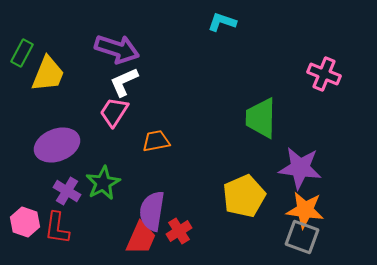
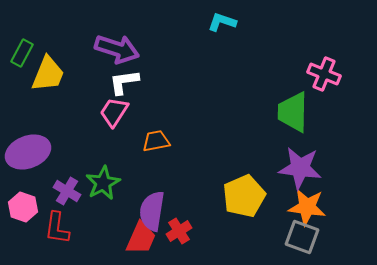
white L-shape: rotated 16 degrees clockwise
green trapezoid: moved 32 px right, 6 px up
purple ellipse: moved 29 px left, 7 px down
orange star: moved 2 px right, 3 px up
pink hexagon: moved 2 px left, 15 px up
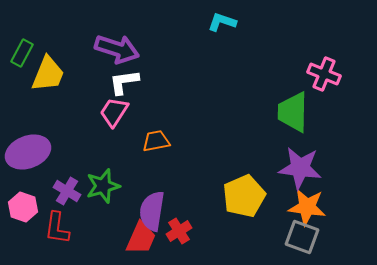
green star: moved 3 px down; rotated 12 degrees clockwise
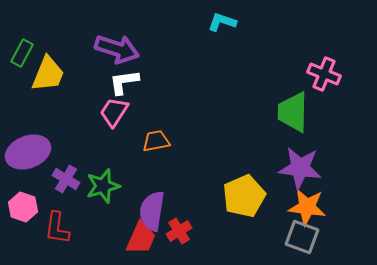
purple cross: moved 1 px left, 12 px up
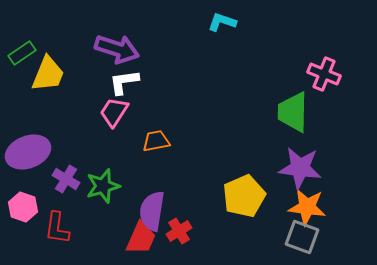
green rectangle: rotated 28 degrees clockwise
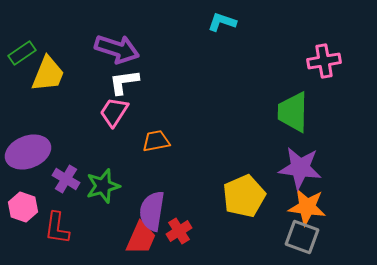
pink cross: moved 13 px up; rotated 32 degrees counterclockwise
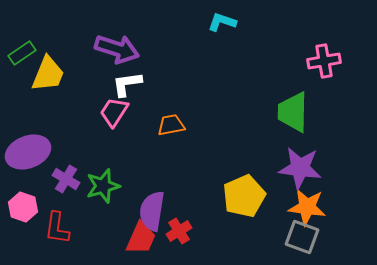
white L-shape: moved 3 px right, 2 px down
orange trapezoid: moved 15 px right, 16 px up
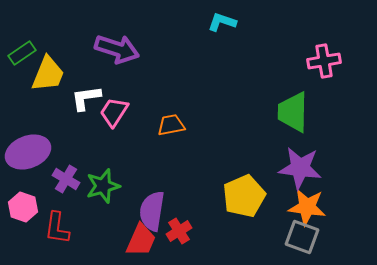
white L-shape: moved 41 px left, 14 px down
red trapezoid: moved 2 px down
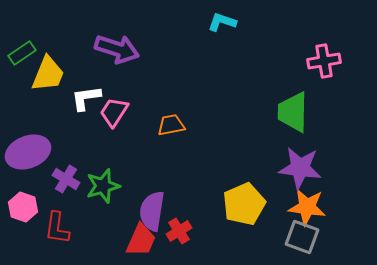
yellow pentagon: moved 8 px down
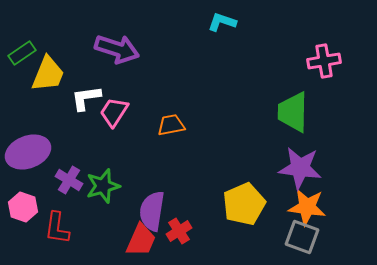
purple cross: moved 3 px right, 1 px down
